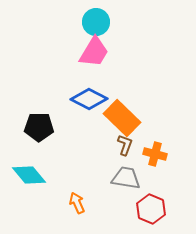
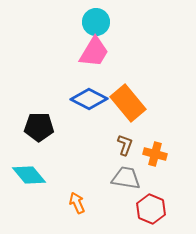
orange rectangle: moved 6 px right, 15 px up; rotated 6 degrees clockwise
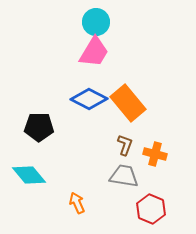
gray trapezoid: moved 2 px left, 2 px up
